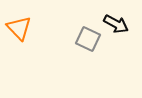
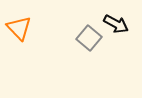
gray square: moved 1 px right, 1 px up; rotated 15 degrees clockwise
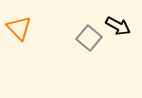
black arrow: moved 2 px right, 2 px down
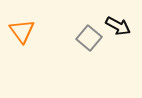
orange triangle: moved 3 px right, 3 px down; rotated 8 degrees clockwise
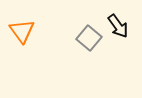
black arrow: rotated 25 degrees clockwise
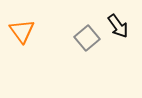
gray square: moved 2 px left; rotated 10 degrees clockwise
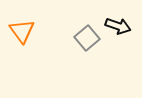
black arrow: rotated 35 degrees counterclockwise
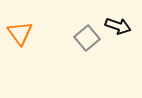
orange triangle: moved 2 px left, 2 px down
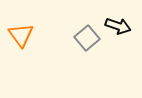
orange triangle: moved 1 px right, 2 px down
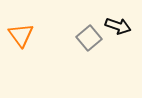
gray square: moved 2 px right
